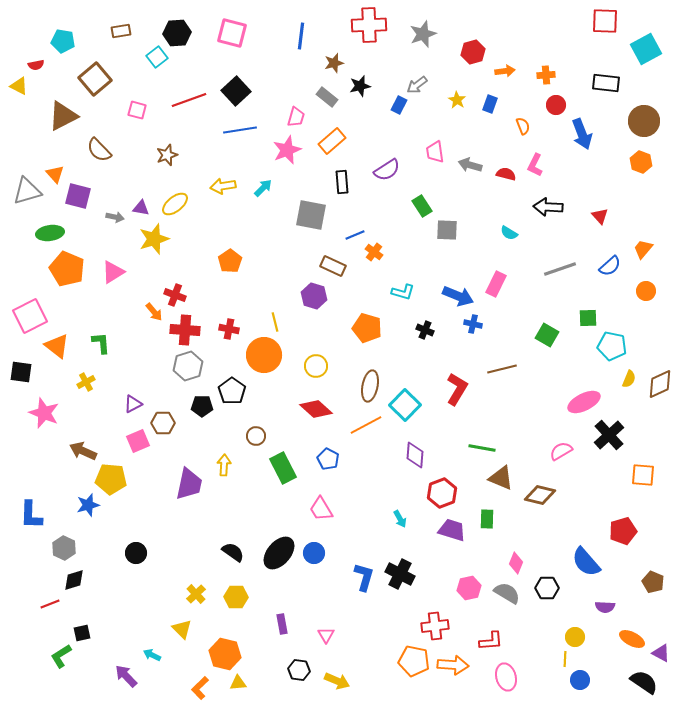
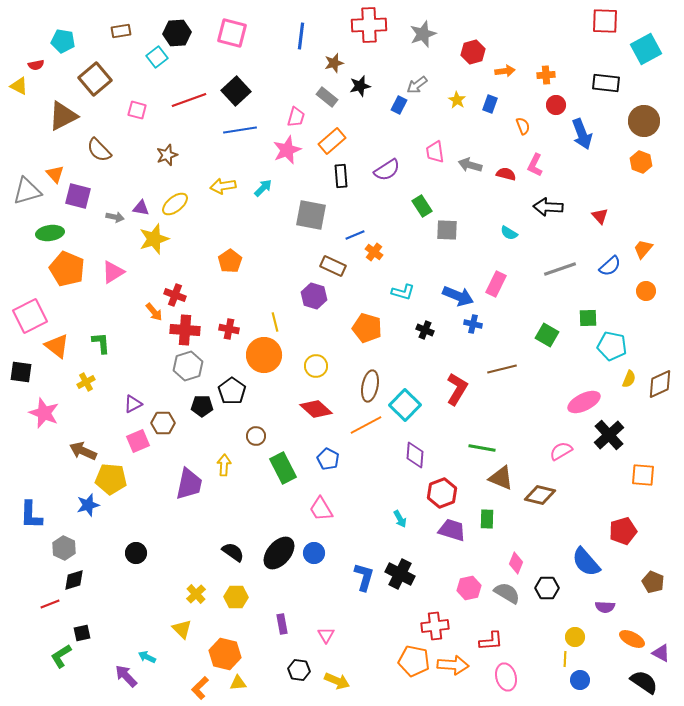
black rectangle at (342, 182): moved 1 px left, 6 px up
cyan arrow at (152, 655): moved 5 px left, 2 px down
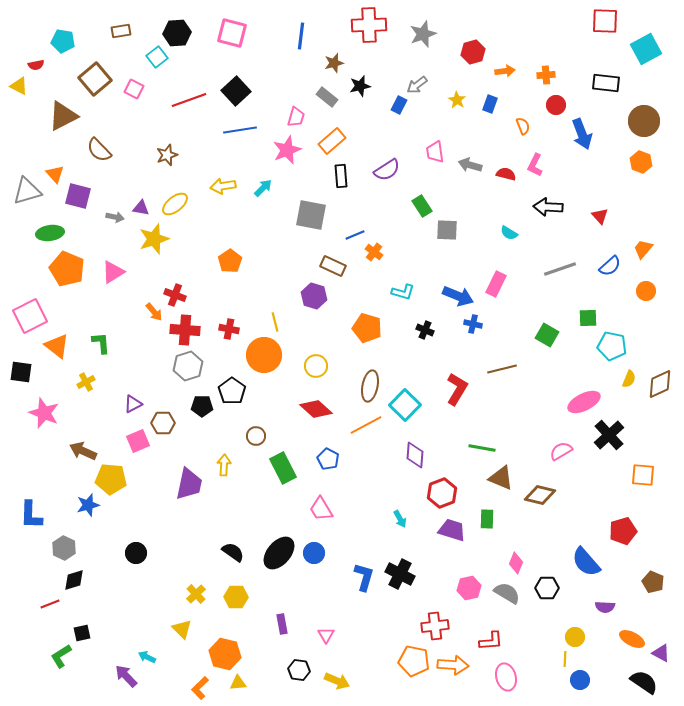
pink square at (137, 110): moved 3 px left, 21 px up; rotated 12 degrees clockwise
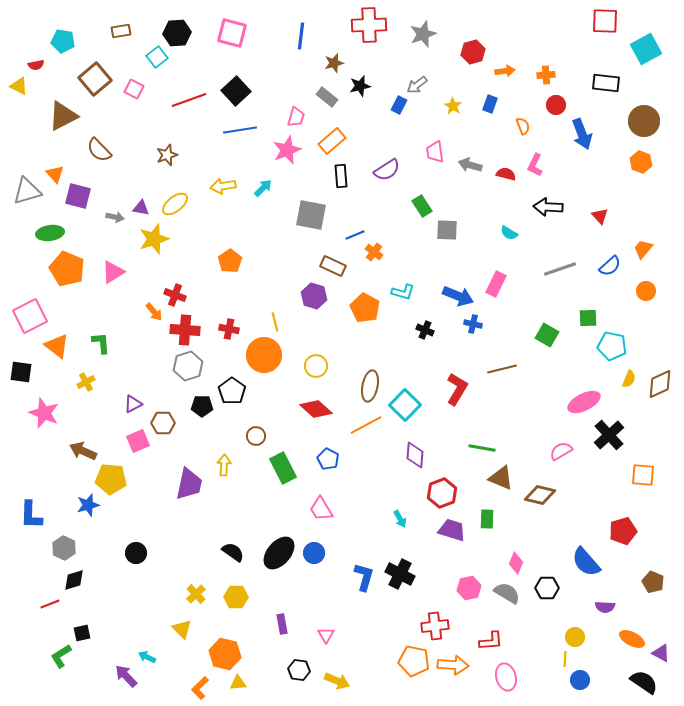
yellow star at (457, 100): moved 4 px left, 6 px down
orange pentagon at (367, 328): moved 2 px left, 20 px up; rotated 12 degrees clockwise
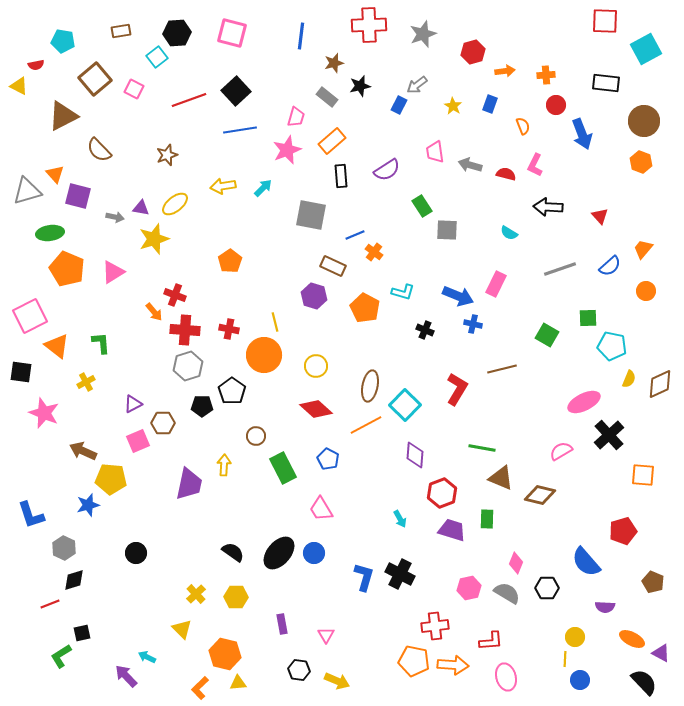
blue L-shape at (31, 515): rotated 20 degrees counterclockwise
black semicircle at (644, 682): rotated 12 degrees clockwise
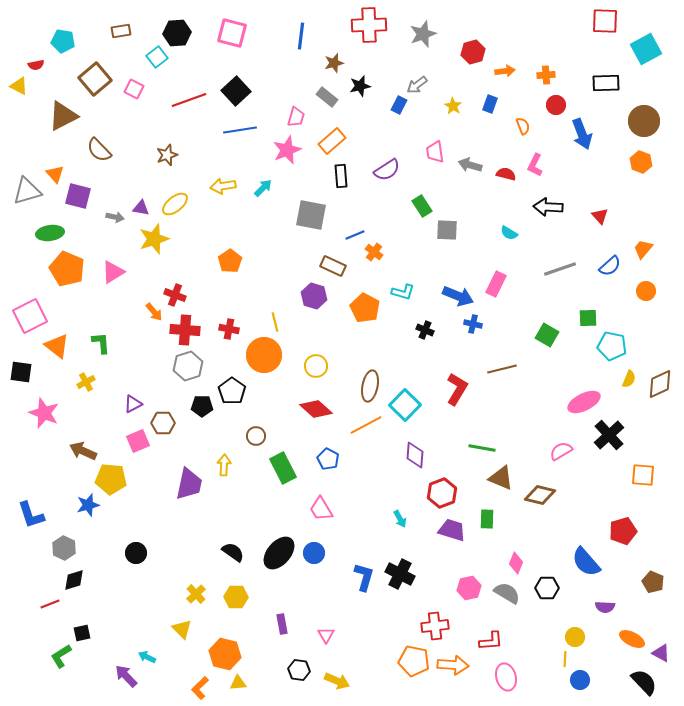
black rectangle at (606, 83): rotated 8 degrees counterclockwise
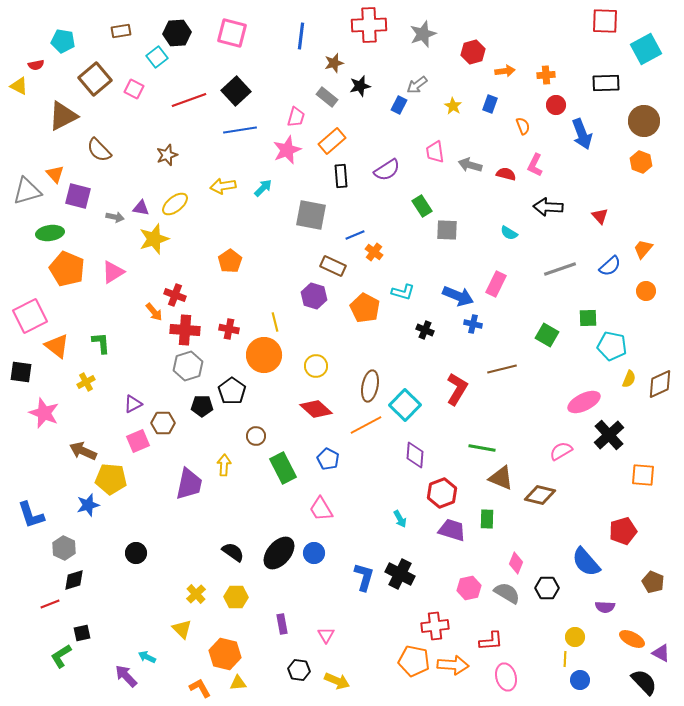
orange L-shape at (200, 688): rotated 105 degrees clockwise
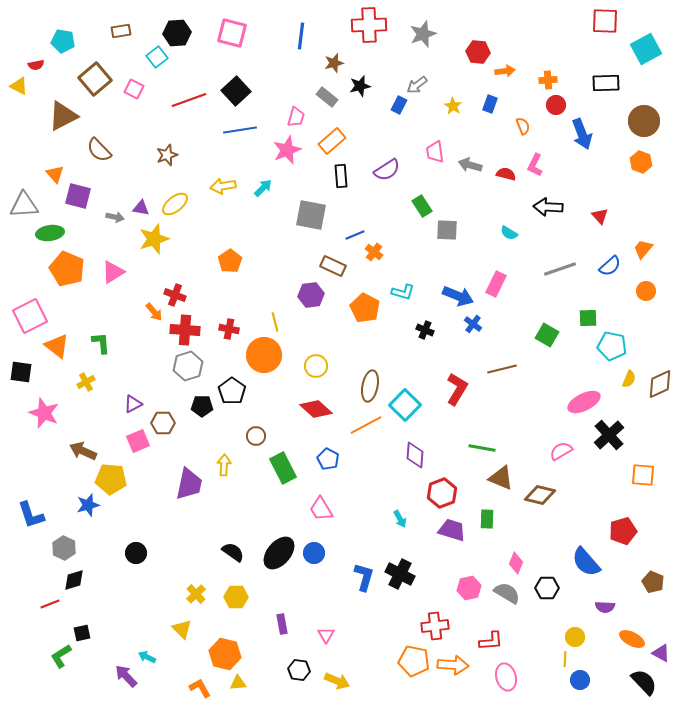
red hexagon at (473, 52): moved 5 px right; rotated 20 degrees clockwise
orange cross at (546, 75): moved 2 px right, 5 px down
gray triangle at (27, 191): moved 3 px left, 14 px down; rotated 12 degrees clockwise
purple hexagon at (314, 296): moved 3 px left, 1 px up; rotated 25 degrees counterclockwise
blue cross at (473, 324): rotated 24 degrees clockwise
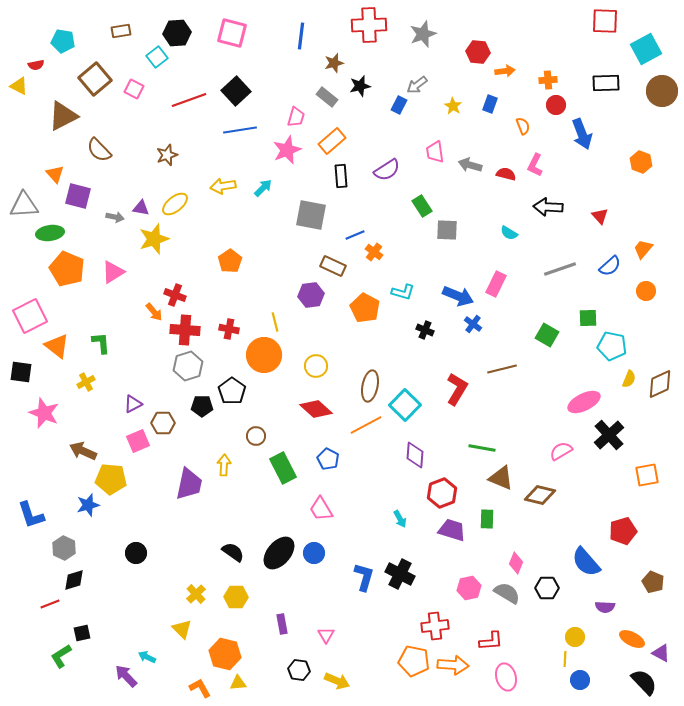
brown circle at (644, 121): moved 18 px right, 30 px up
orange square at (643, 475): moved 4 px right; rotated 15 degrees counterclockwise
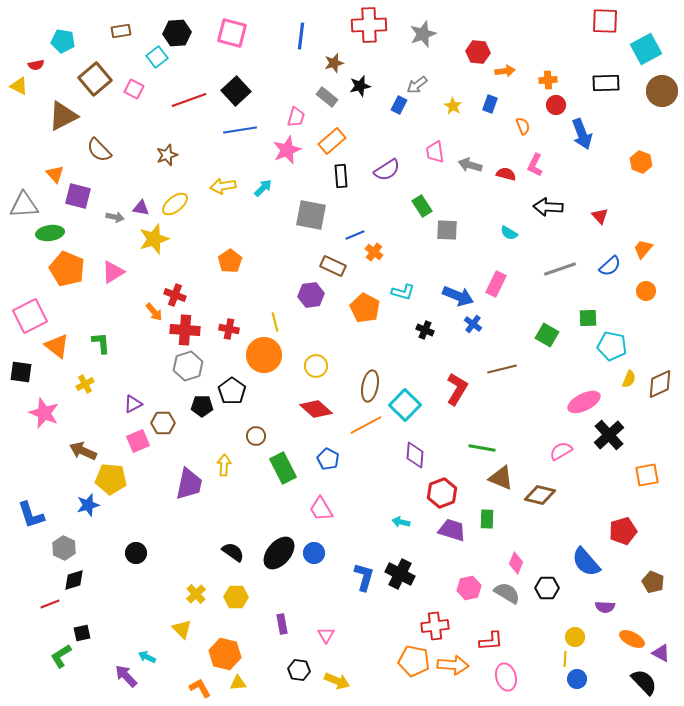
yellow cross at (86, 382): moved 1 px left, 2 px down
cyan arrow at (400, 519): moved 1 px right, 3 px down; rotated 132 degrees clockwise
blue circle at (580, 680): moved 3 px left, 1 px up
